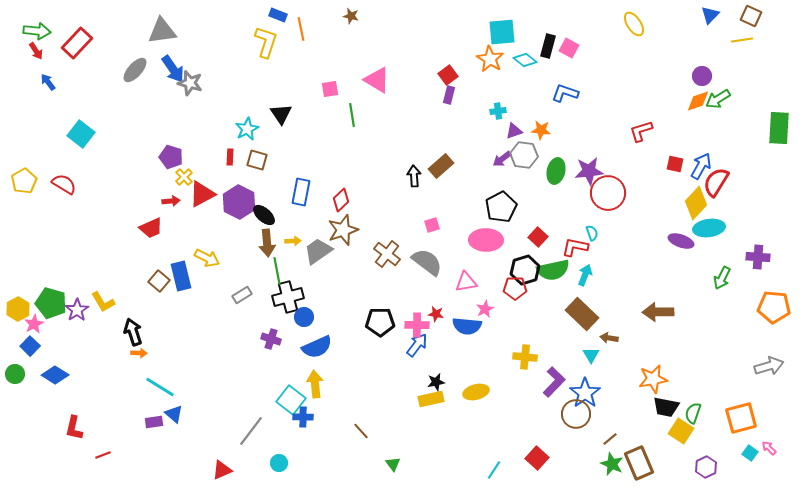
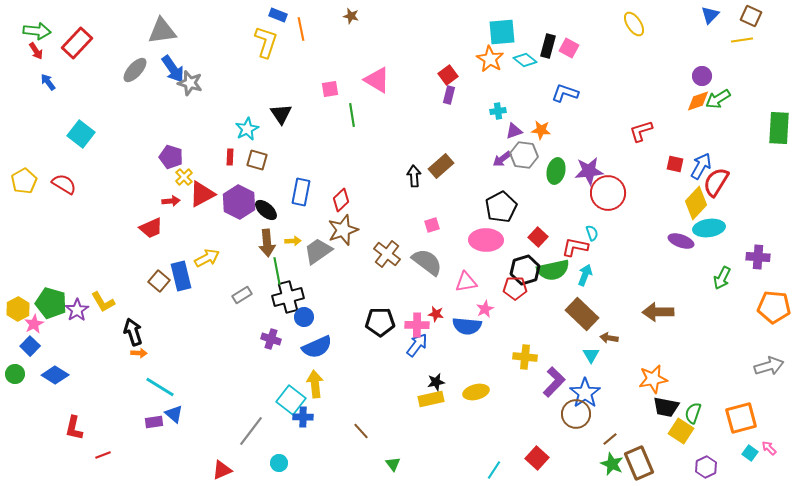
black ellipse at (264, 215): moved 2 px right, 5 px up
yellow arrow at (207, 258): rotated 55 degrees counterclockwise
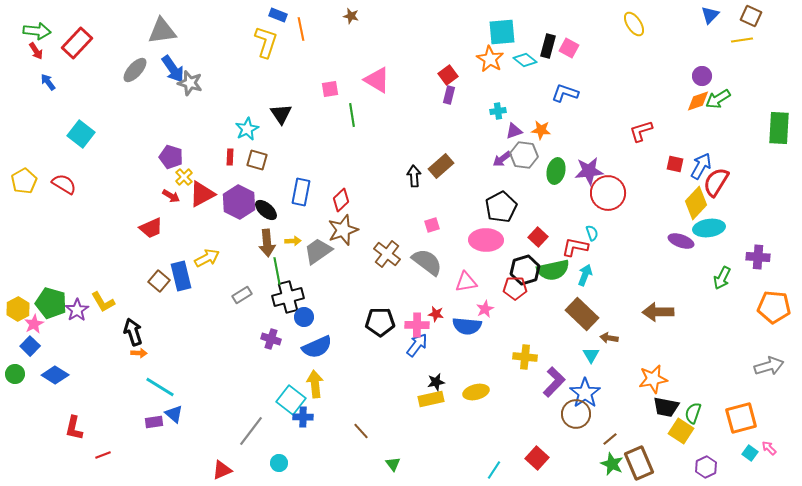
red arrow at (171, 201): moved 5 px up; rotated 36 degrees clockwise
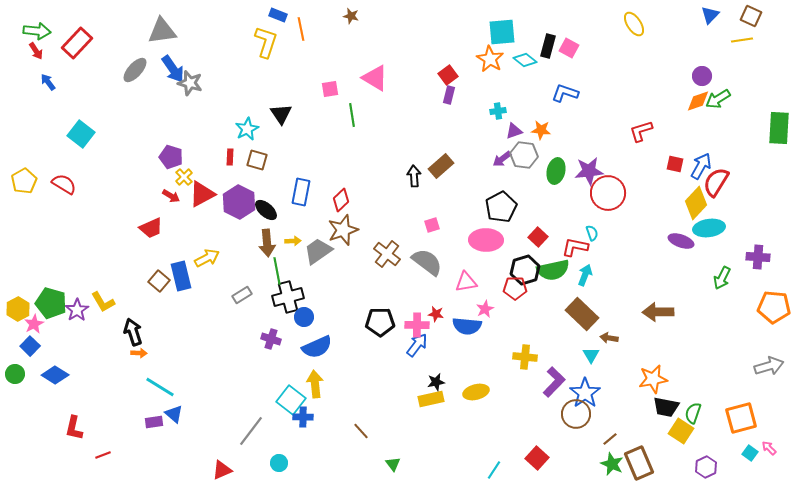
pink triangle at (377, 80): moved 2 px left, 2 px up
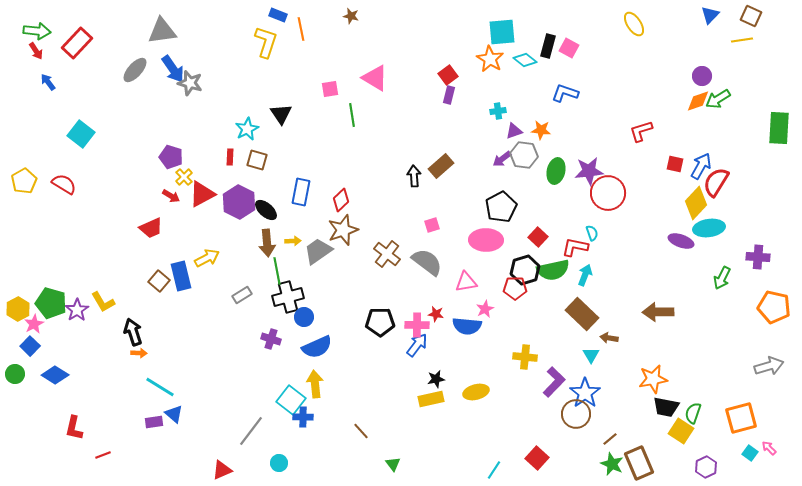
orange pentagon at (774, 307): rotated 8 degrees clockwise
black star at (436, 382): moved 3 px up
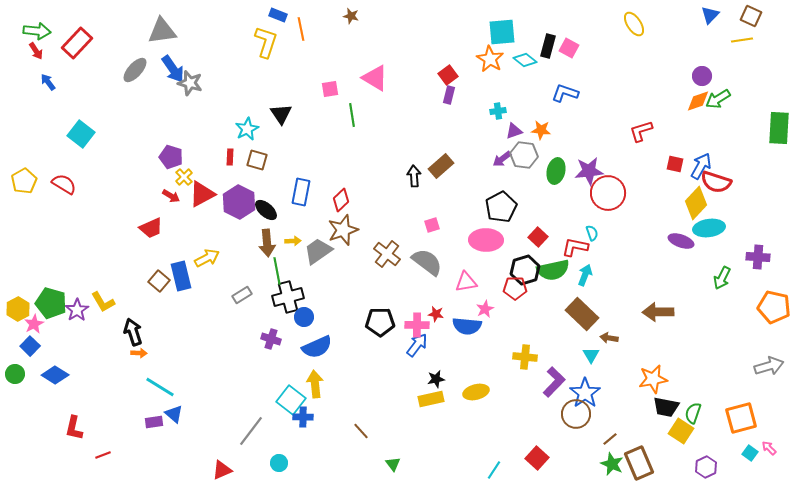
red semicircle at (716, 182): rotated 104 degrees counterclockwise
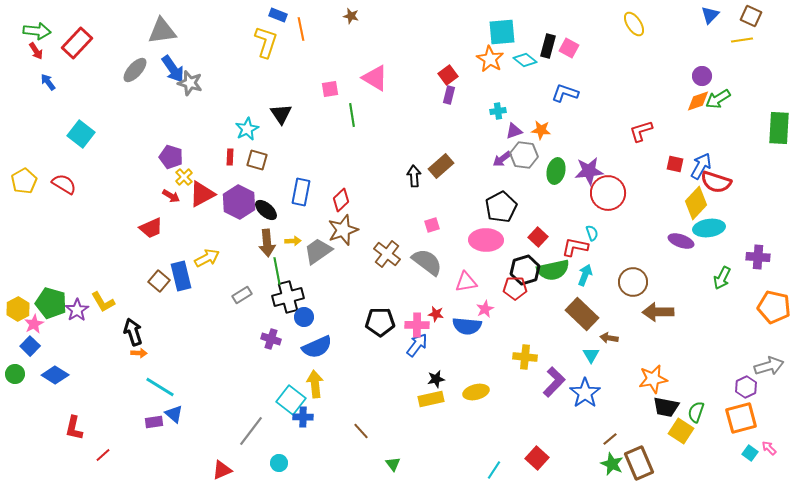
green semicircle at (693, 413): moved 3 px right, 1 px up
brown circle at (576, 414): moved 57 px right, 132 px up
red line at (103, 455): rotated 21 degrees counterclockwise
purple hexagon at (706, 467): moved 40 px right, 80 px up
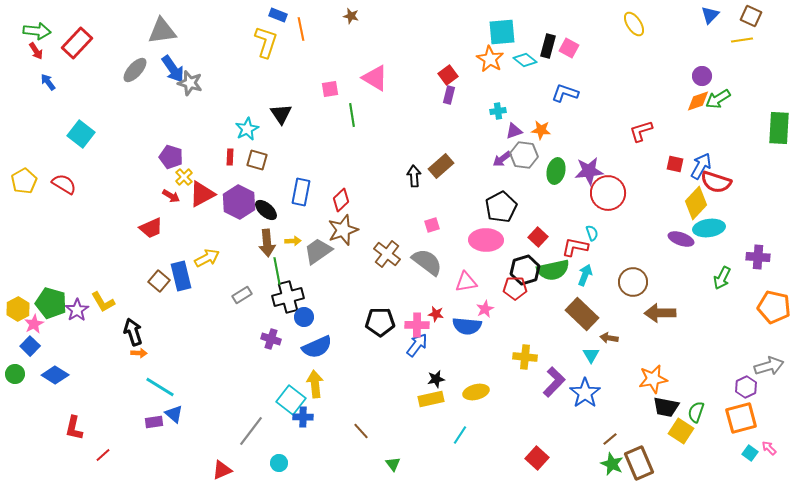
purple ellipse at (681, 241): moved 2 px up
brown arrow at (658, 312): moved 2 px right, 1 px down
cyan line at (494, 470): moved 34 px left, 35 px up
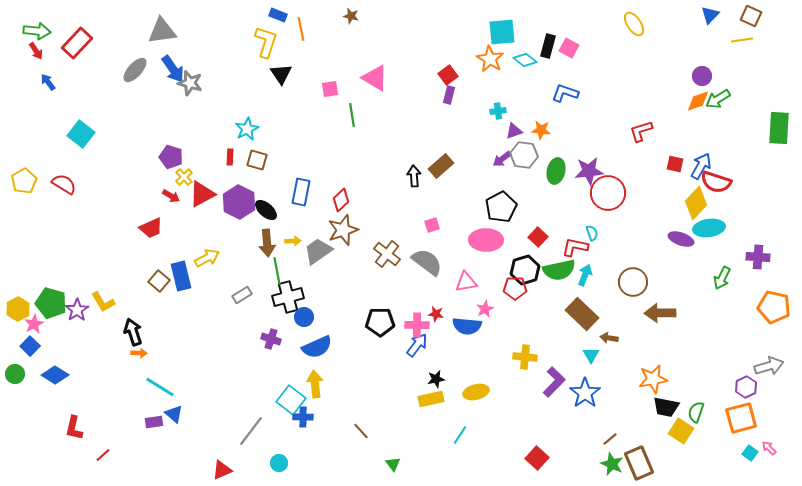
black triangle at (281, 114): moved 40 px up
green semicircle at (553, 270): moved 6 px right
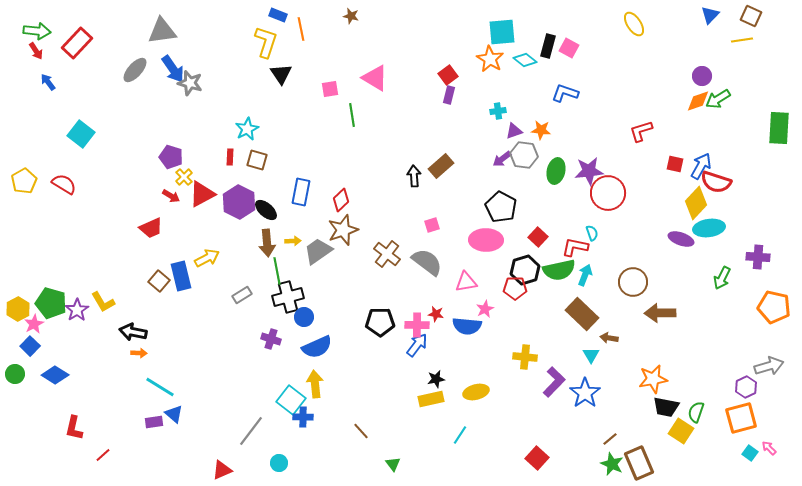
black pentagon at (501, 207): rotated 16 degrees counterclockwise
black arrow at (133, 332): rotated 60 degrees counterclockwise
